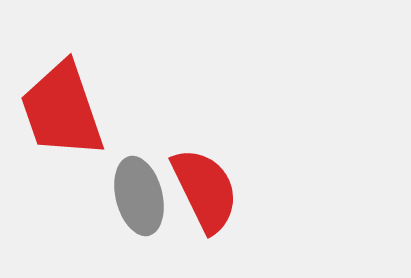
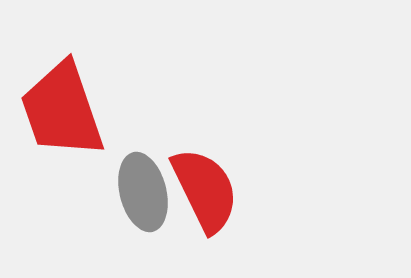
gray ellipse: moved 4 px right, 4 px up
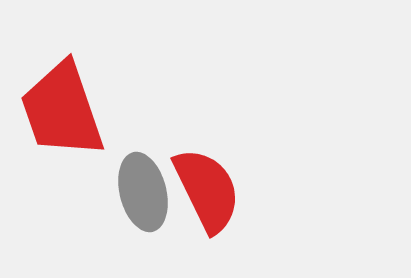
red semicircle: moved 2 px right
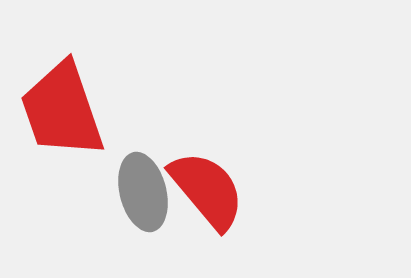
red semicircle: rotated 14 degrees counterclockwise
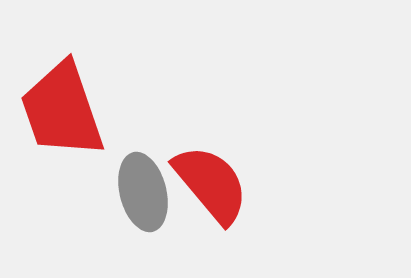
red semicircle: moved 4 px right, 6 px up
